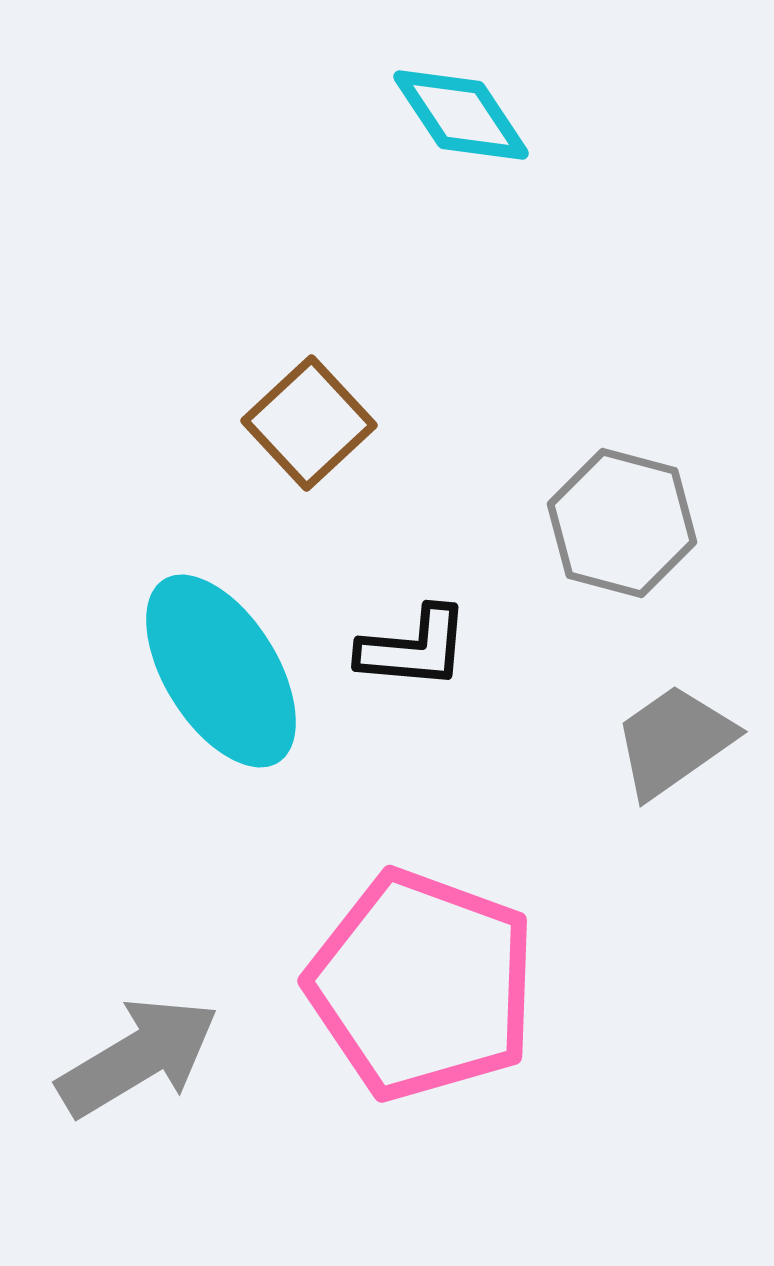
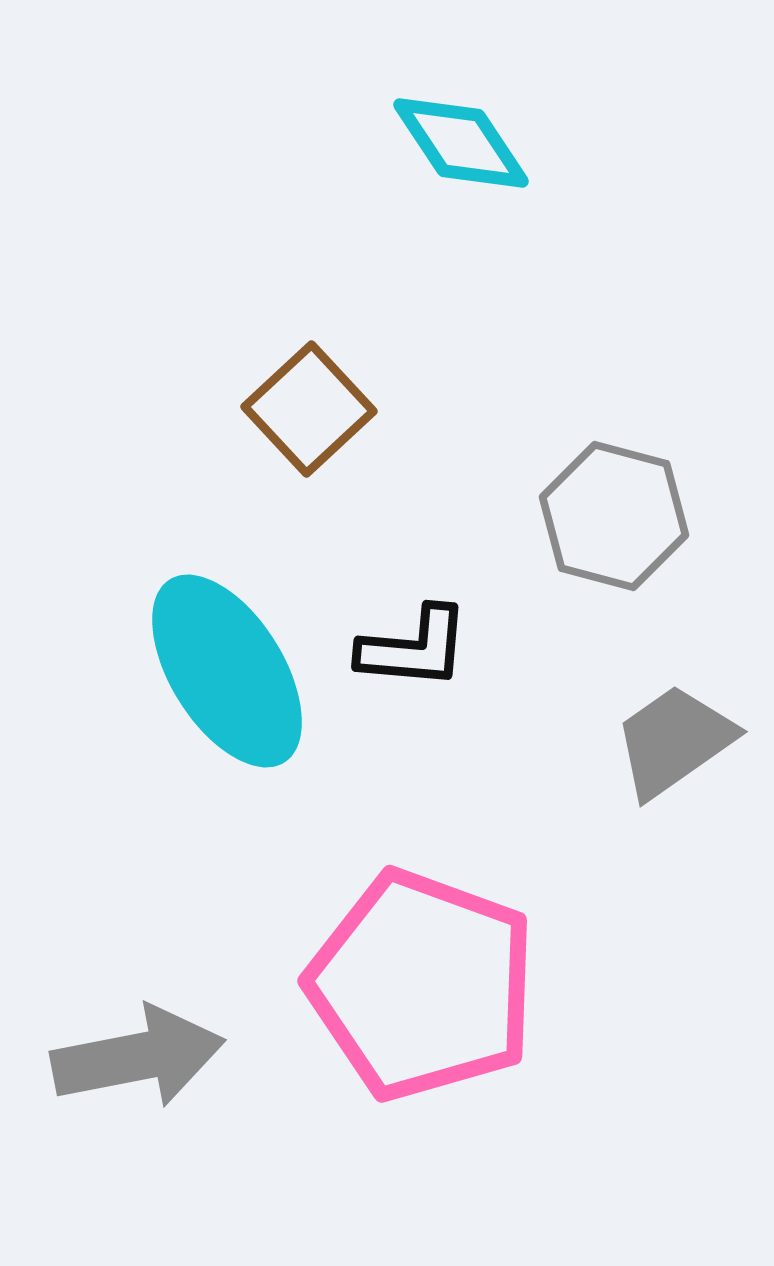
cyan diamond: moved 28 px down
brown square: moved 14 px up
gray hexagon: moved 8 px left, 7 px up
cyan ellipse: moved 6 px right
gray arrow: rotated 20 degrees clockwise
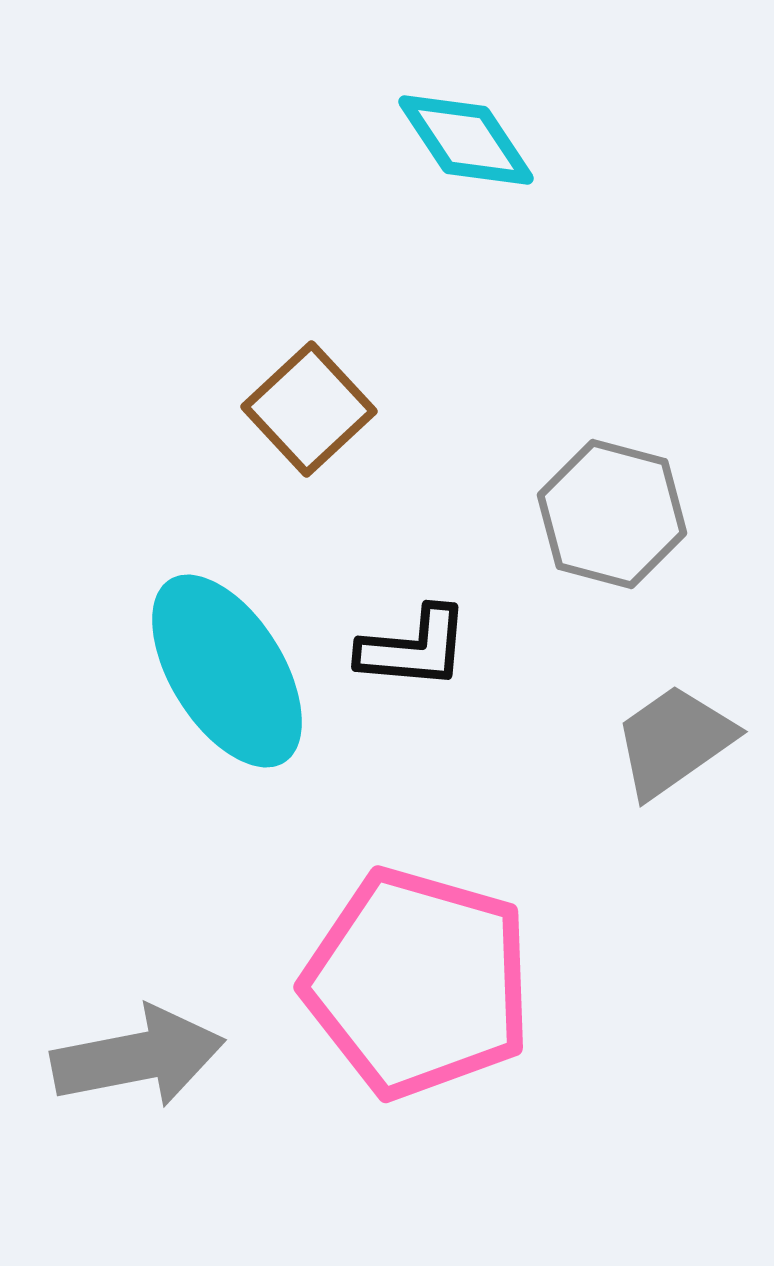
cyan diamond: moved 5 px right, 3 px up
gray hexagon: moved 2 px left, 2 px up
pink pentagon: moved 4 px left, 2 px up; rotated 4 degrees counterclockwise
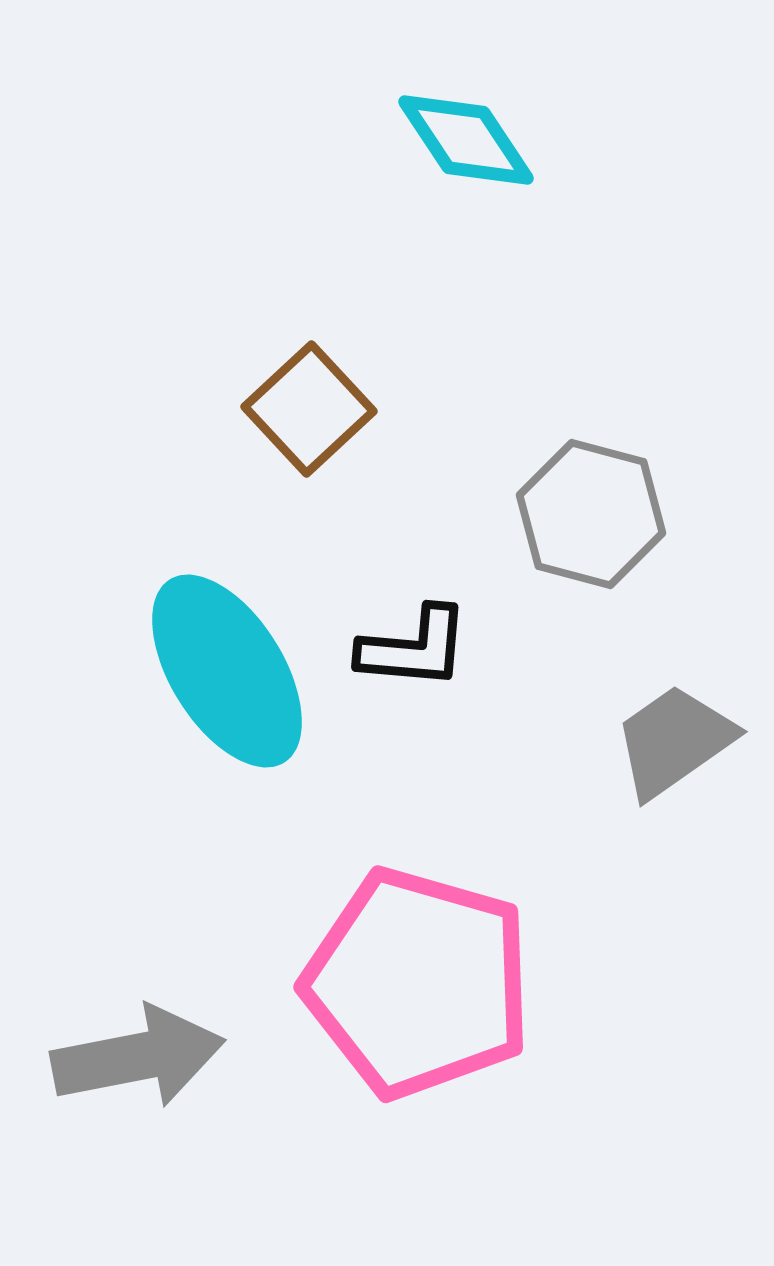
gray hexagon: moved 21 px left
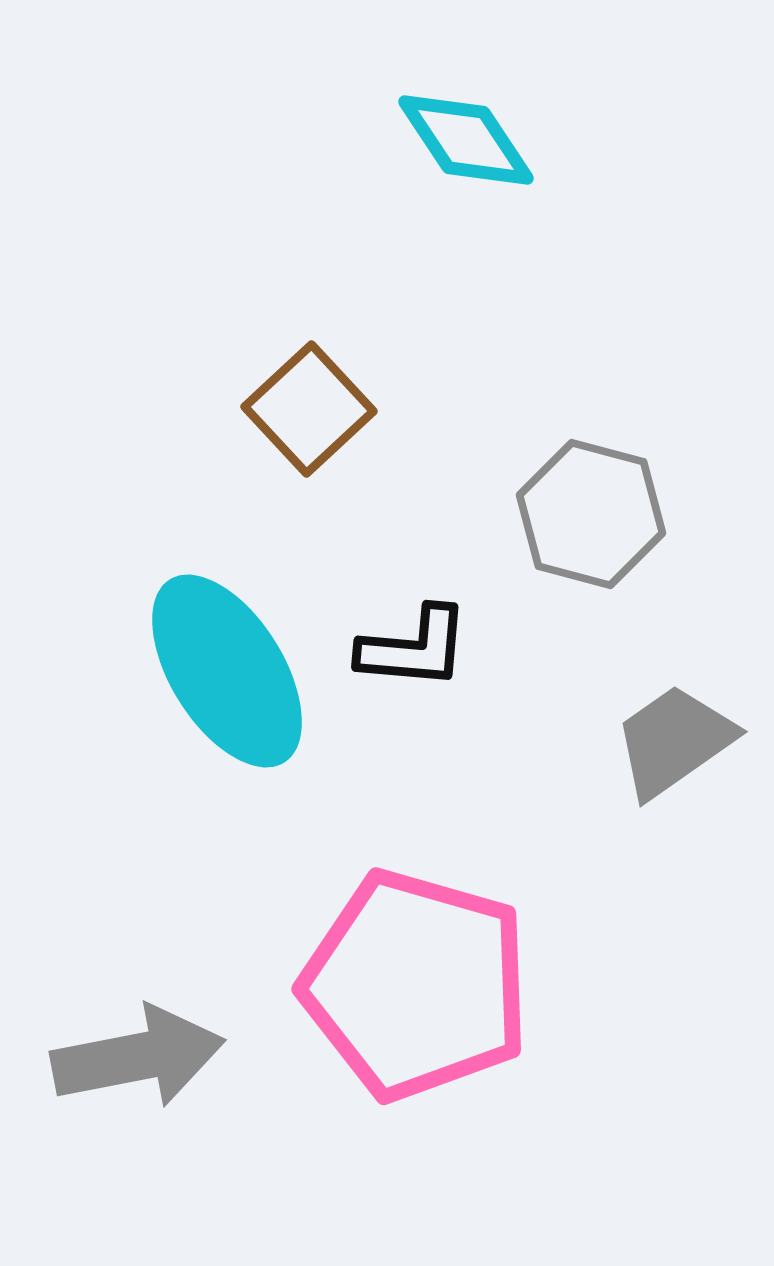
pink pentagon: moved 2 px left, 2 px down
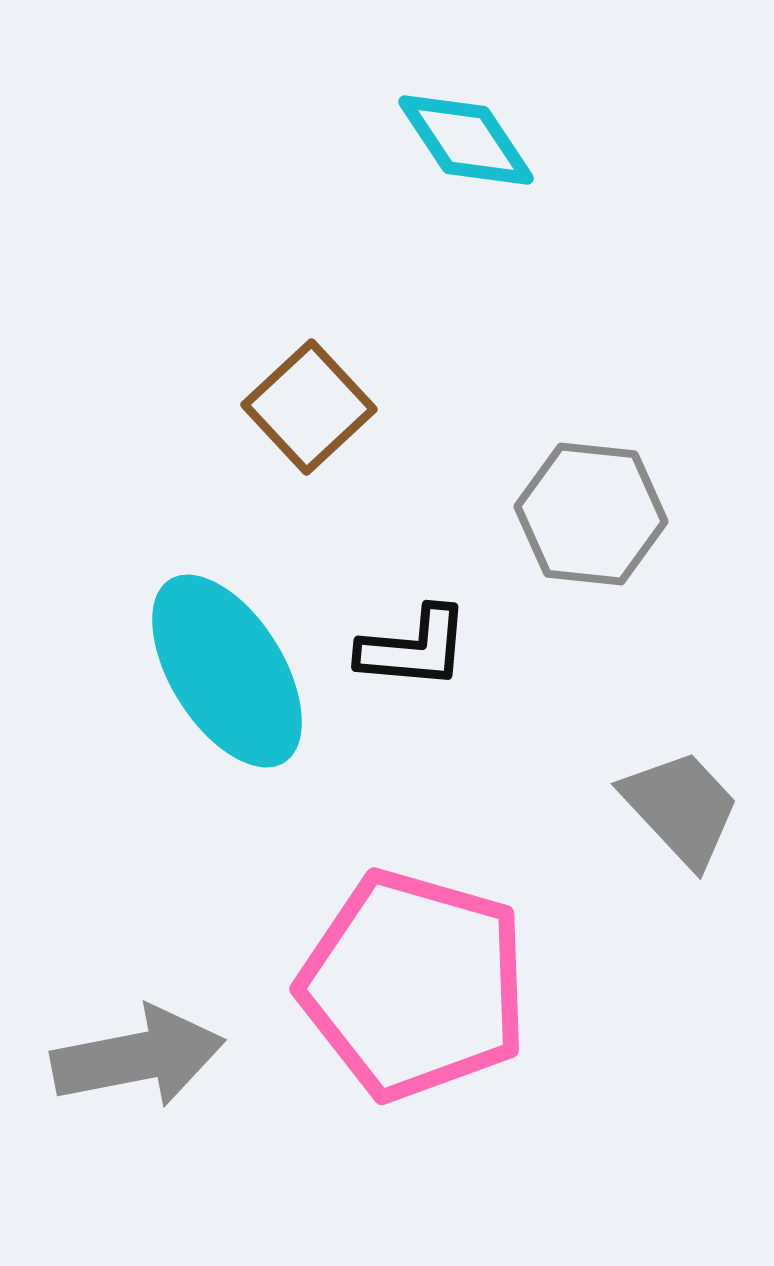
brown square: moved 2 px up
gray hexagon: rotated 9 degrees counterclockwise
gray trapezoid: moved 7 px right, 67 px down; rotated 82 degrees clockwise
pink pentagon: moved 2 px left
